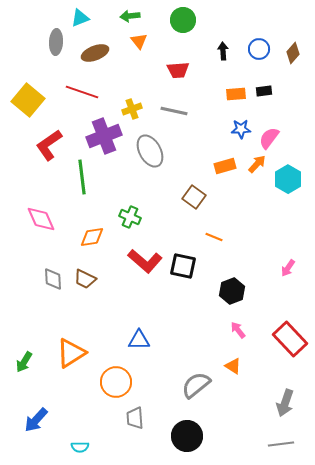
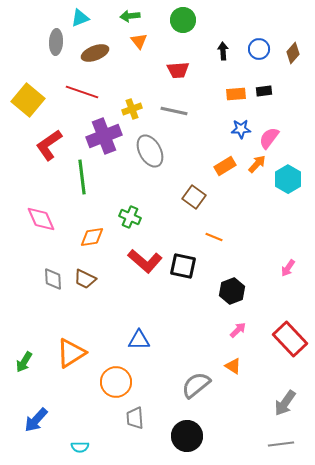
orange rectangle at (225, 166): rotated 15 degrees counterclockwise
pink arrow at (238, 330): rotated 84 degrees clockwise
gray arrow at (285, 403): rotated 16 degrees clockwise
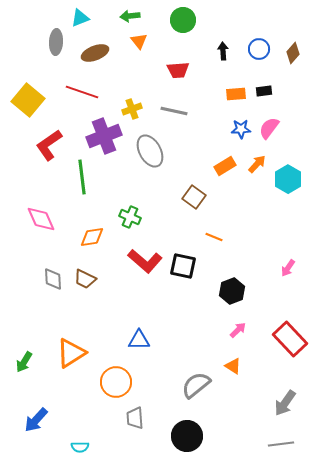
pink semicircle at (269, 138): moved 10 px up
